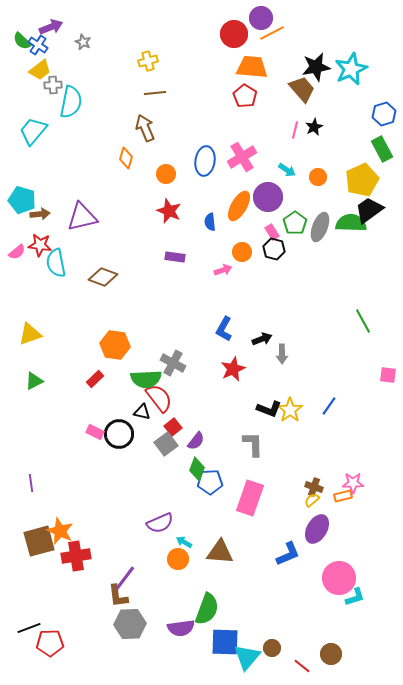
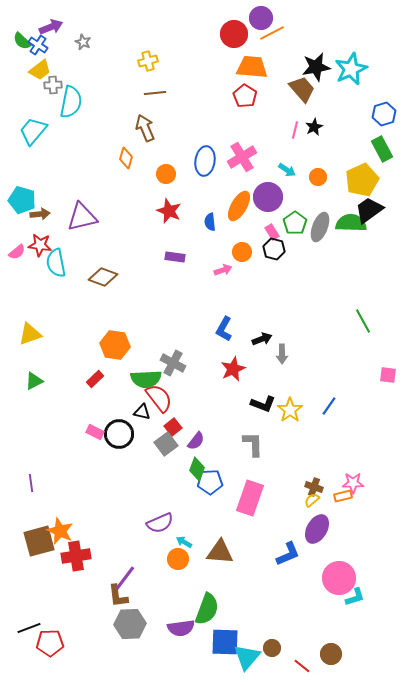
black L-shape at (269, 409): moved 6 px left, 5 px up
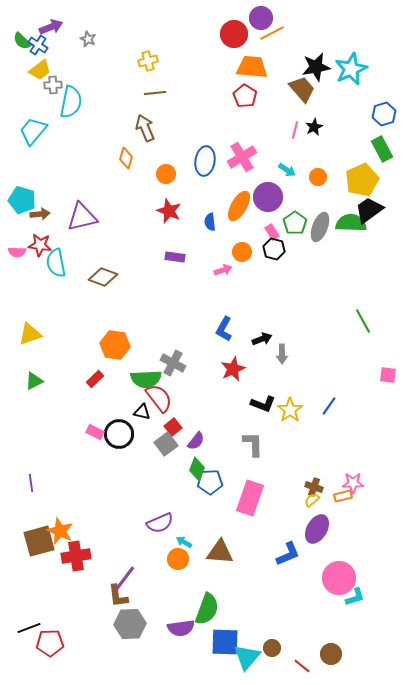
gray star at (83, 42): moved 5 px right, 3 px up
pink semicircle at (17, 252): rotated 42 degrees clockwise
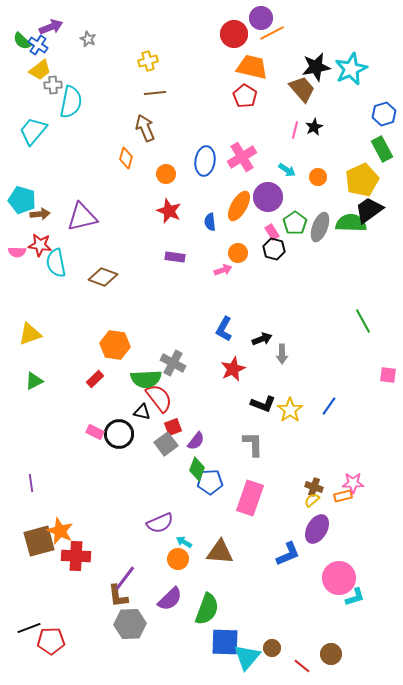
orange trapezoid at (252, 67): rotated 8 degrees clockwise
orange circle at (242, 252): moved 4 px left, 1 px down
red square at (173, 427): rotated 18 degrees clockwise
red cross at (76, 556): rotated 12 degrees clockwise
purple semicircle at (181, 628): moved 11 px left, 29 px up; rotated 36 degrees counterclockwise
red pentagon at (50, 643): moved 1 px right, 2 px up
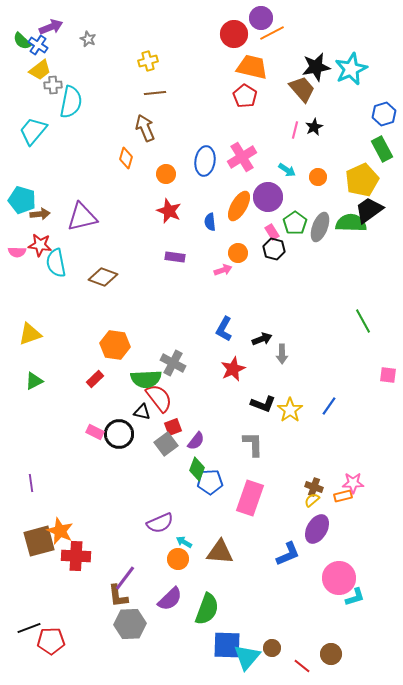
blue square at (225, 642): moved 2 px right, 3 px down
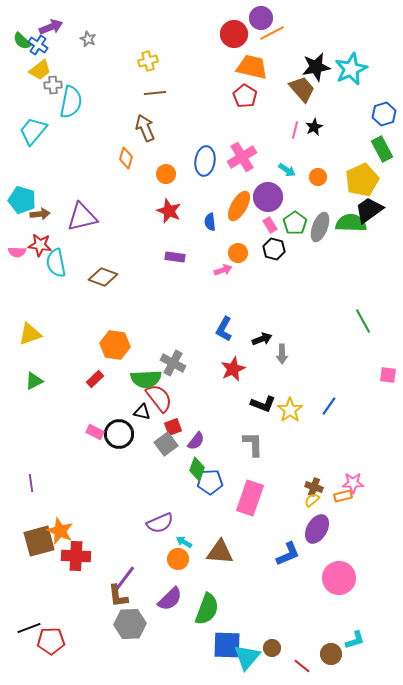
pink rectangle at (272, 232): moved 2 px left, 7 px up
cyan L-shape at (355, 597): moved 43 px down
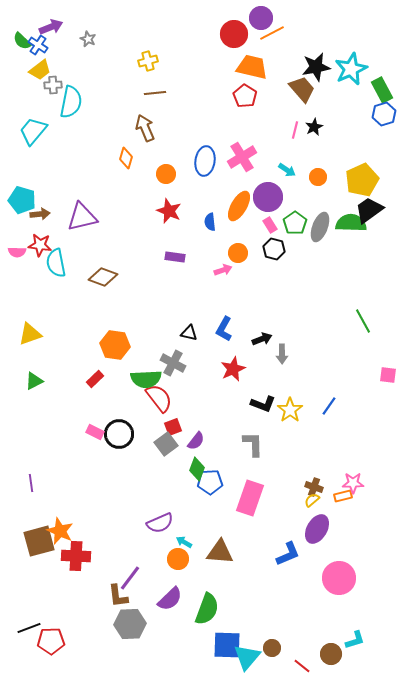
green rectangle at (382, 149): moved 59 px up
black triangle at (142, 412): moved 47 px right, 79 px up
purple line at (125, 578): moved 5 px right
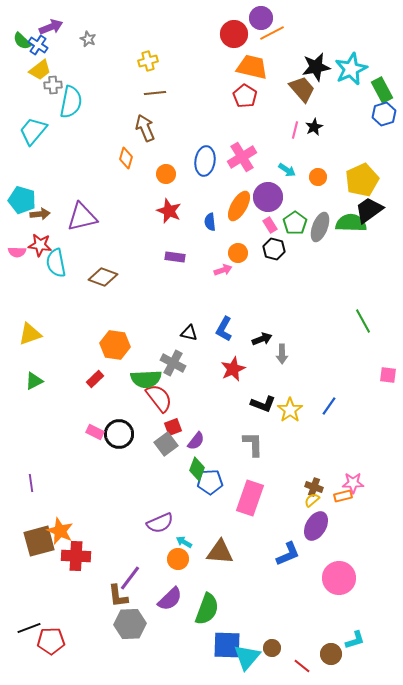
purple ellipse at (317, 529): moved 1 px left, 3 px up
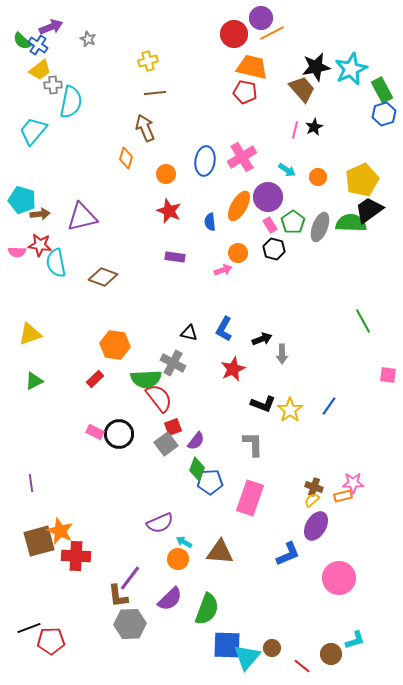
red pentagon at (245, 96): moved 4 px up; rotated 20 degrees counterclockwise
green pentagon at (295, 223): moved 2 px left, 1 px up
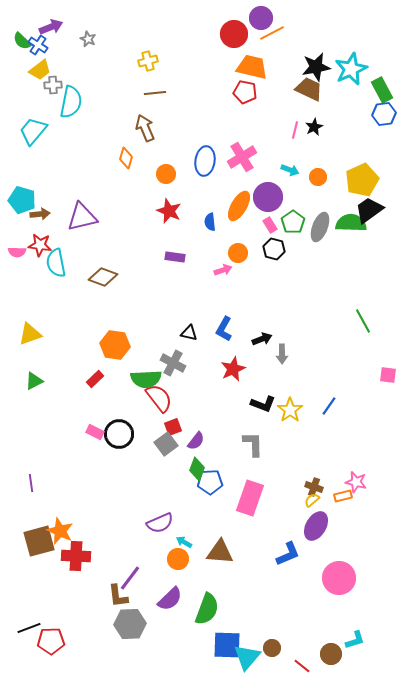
brown trapezoid at (302, 89): moved 7 px right; rotated 24 degrees counterclockwise
blue hexagon at (384, 114): rotated 10 degrees clockwise
cyan arrow at (287, 170): moved 3 px right; rotated 12 degrees counterclockwise
pink star at (353, 483): moved 3 px right, 1 px up; rotated 15 degrees clockwise
